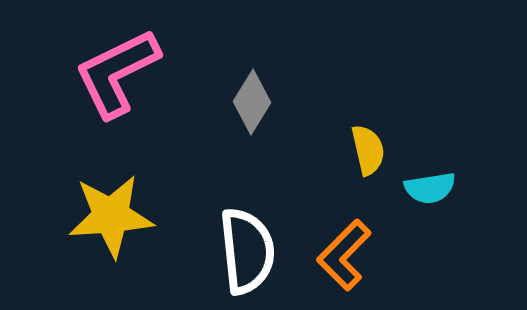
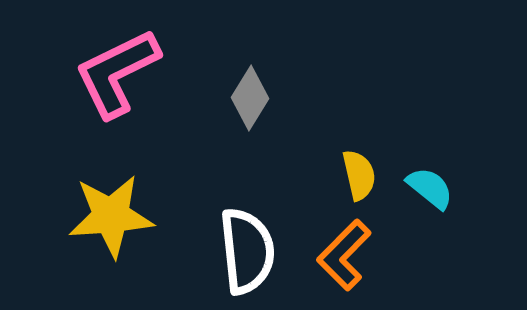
gray diamond: moved 2 px left, 4 px up
yellow semicircle: moved 9 px left, 25 px down
cyan semicircle: rotated 132 degrees counterclockwise
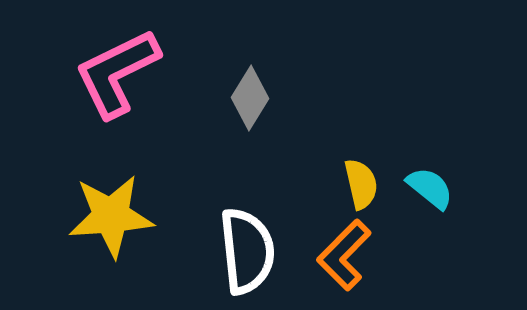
yellow semicircle: moved 2 px right, 9 px down
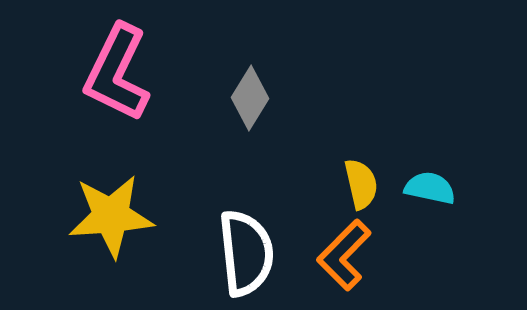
pink L-shape: rotated 38 degrees counterclockwise
cyan semicircle: rotated 27 degrees counterclockwise
white semicircle: moved 1 px left, 2 px down
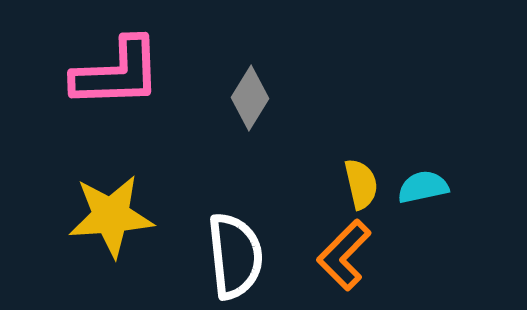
pink L-shape: rotated 118 degrees counterclockwise
cyan semicircle: moved 7 px left, 1 px up; rotated 24 degrees counterclockwise
white semicircle: moved 11 px left, 3 px down
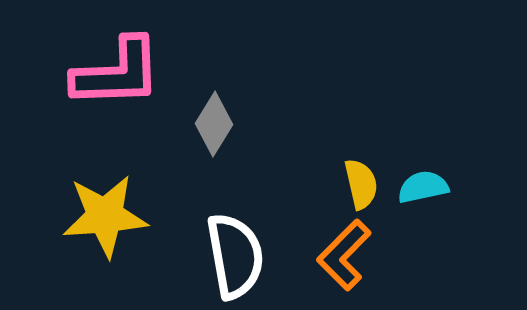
gray diamond: moved 36 px left, 26 px down
yellow star: moved 6 px left
white semicircle: rotated 4 degrees counterclockwise
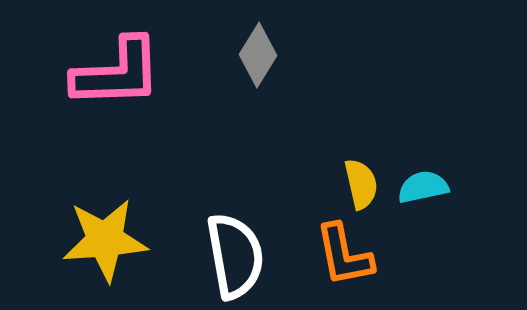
gray diamond: moved 44 px right, 69 px up
yellow star: moved 24 px down
orange L-shape: rotated 56 degrees counterclockwise
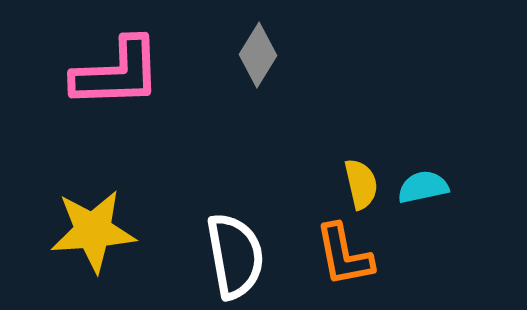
yellow star: moved 12 px left, 9 px up
